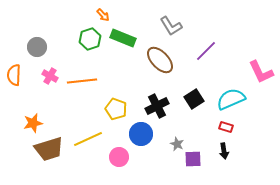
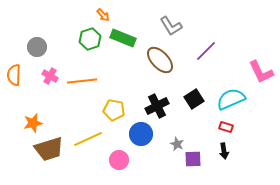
yellow pentagon: moved 2 px left, 1 px down; rotated 10 degrees counterclockwise
pink circle: moved 3 px down
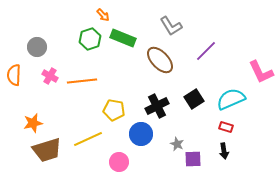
brown trapezoid: moved 2 px left, 1 px down
pink circle: moved 2 px down
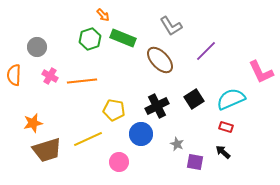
black arrow: moved 1 px left, 1 px down; rotated 140 degrees clockwise
purple square: moved 2 px right, 3 px down; rotated 12 degrees clockwise
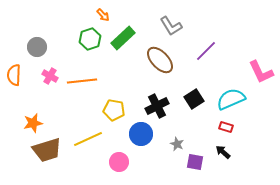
green rectangle: rotated 65 degrees counterclockwise
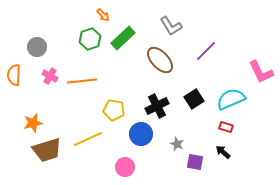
pink circle: moved 6 px right, 5 px down
